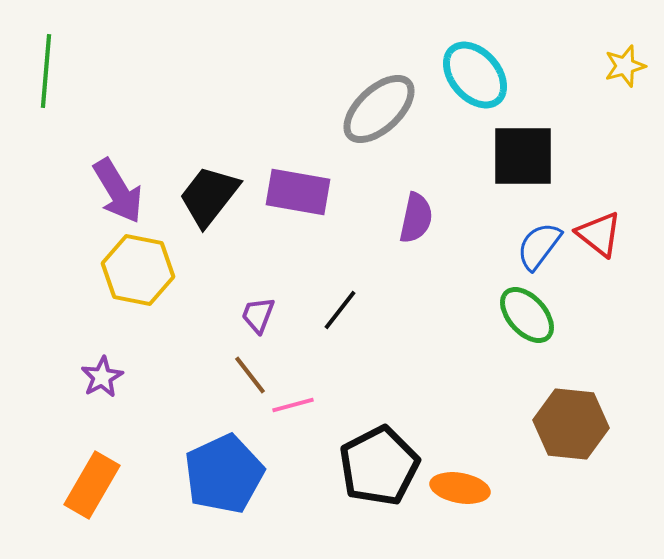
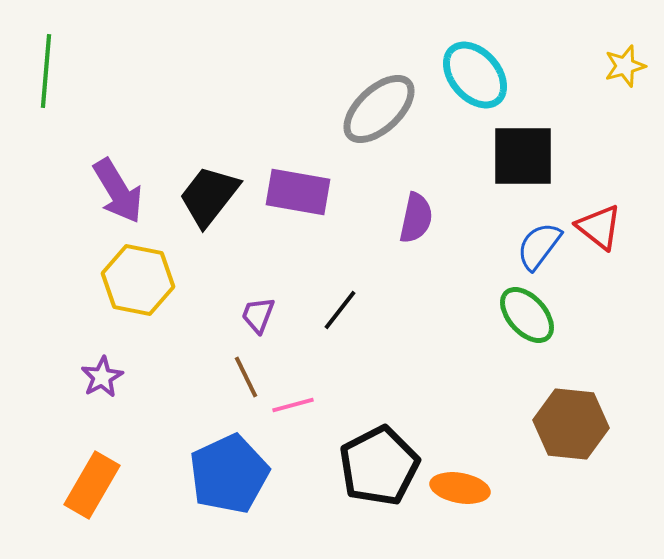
red triangle: moved 7 px up
yellow hexagon: moved 10 px down
brown line: moved 4 px left, 2 px down; rotated 12 degrees clockwise
blue pentagon: moved 5 px right
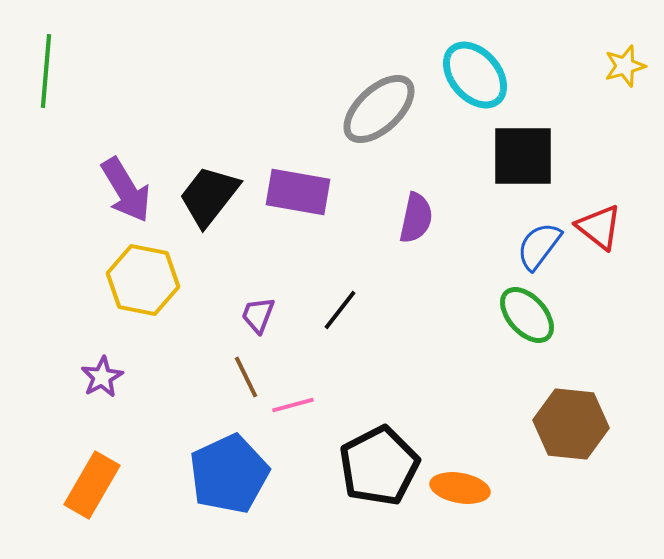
purple arrow: moved 8 px right, 1 px up
yellow hexagon: moved 5 px right
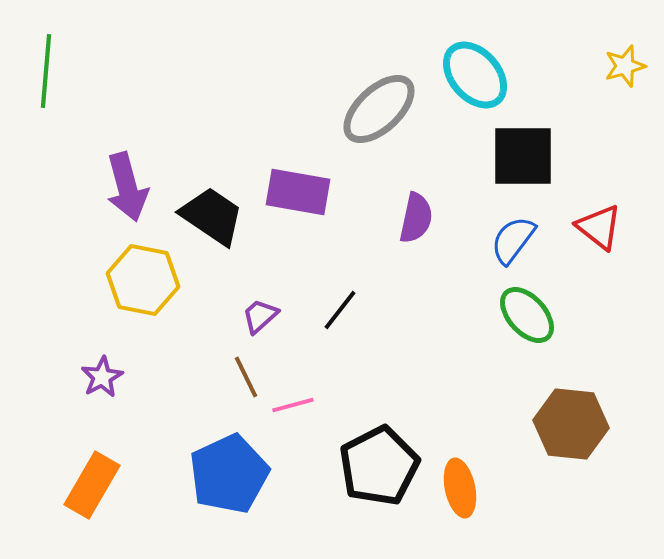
purple arrow: moved 1 px right, 3 px up; rotated 16 degrees clockwise
black trapezoid: moved 3 px right, 20 px down; rotated 86 degrees clockwise
blue semicircle: moved 26 px left, 6 px up
purple trapezoid: moved 2 px right, 1 px down; rotated 27 degrees clockwise
orange ellipse: rotated 68 degrees clockwise
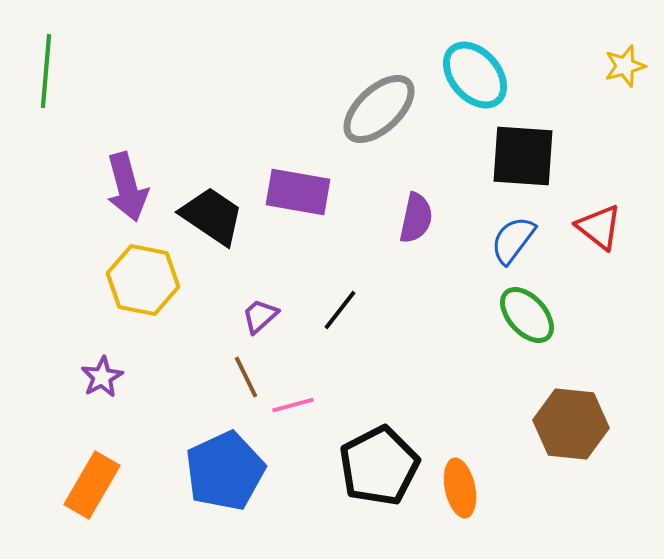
black square: rotated 4 degrees clockwise
blue pentagon: moved 4 px left, 3 px up
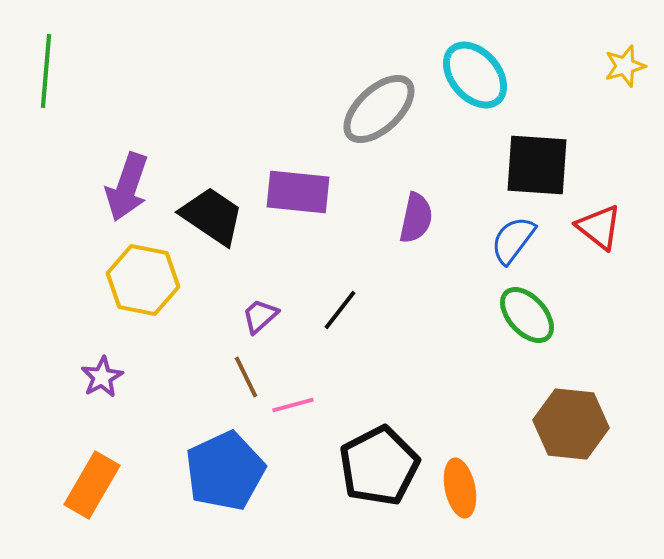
black square: moved 14 px right, 9 px down
purple arrow: rotated 34 degrees clockwise
purple rectangle: rotated 4 degrees counterclockwise
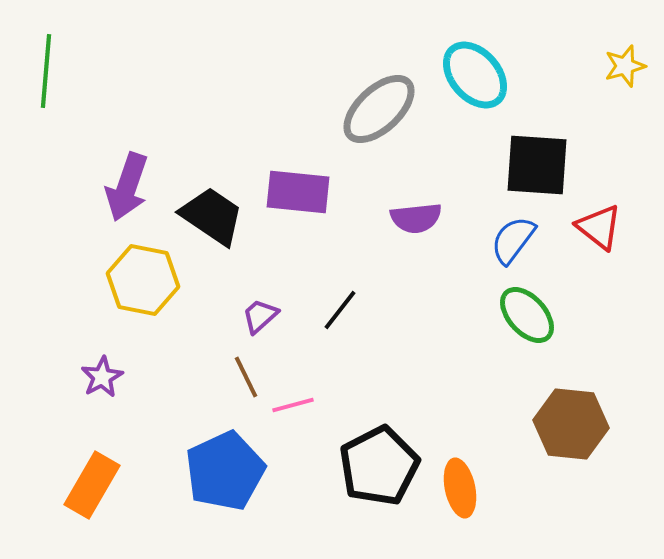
purple semicircle: rotated 72 degrees clockwise
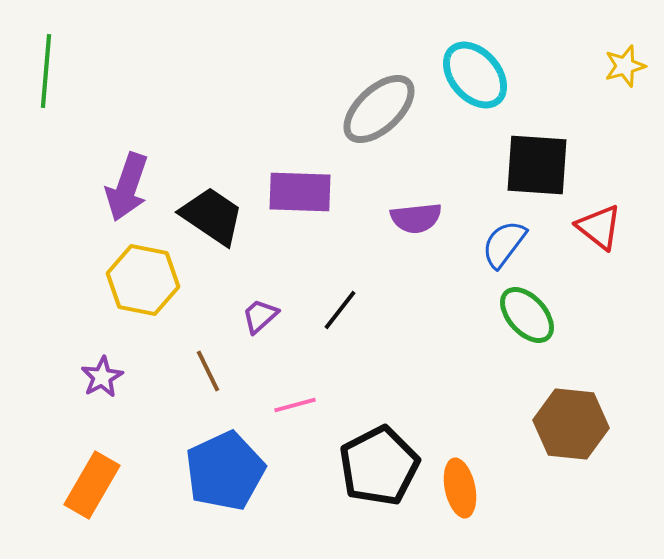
purple rectangle: moved 2 px right; rotated 4 degrees counterclockwise
blue semicircle: moved 9 px left, 4 px down
brown line: moved 38 px left, 6 px up
pink line: moved 2 px right
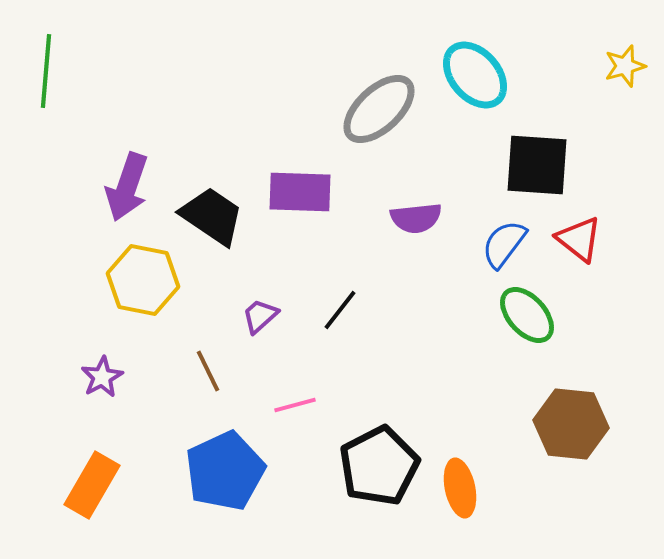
red triangle: moved 20 px left, 12 px down
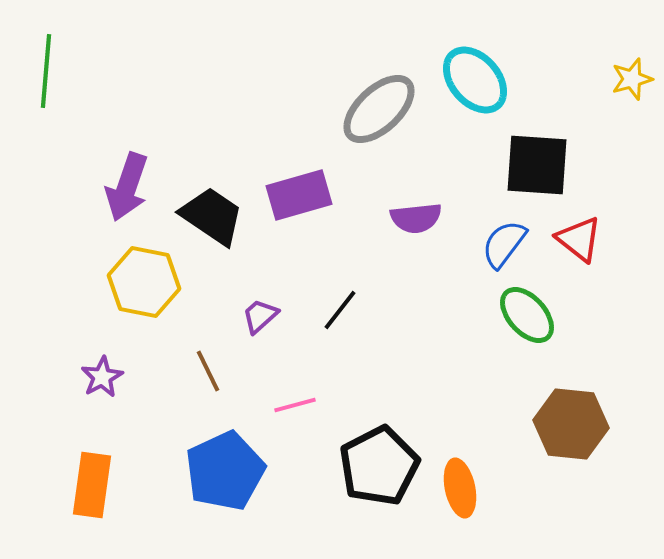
yellow star: moved 7 px right, 13 px down
cyan ellipse: moved 5 px down
purple rectangle: moved 1 px left, 3 px down; rotated 18 degrees counterclockwise
yellow hexagon: moved 1 px right, 2 px down
orange rectangle: rotated 22 degrees counterclockwise
